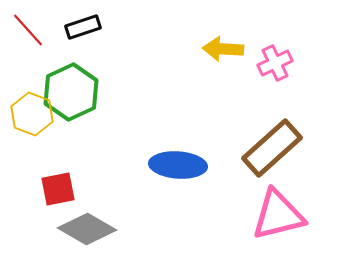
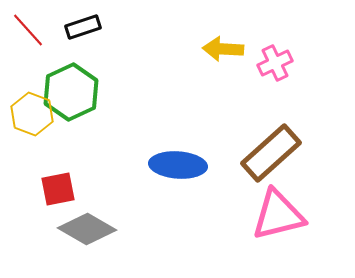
brown rectangle: moved 1 px left, 5 px down
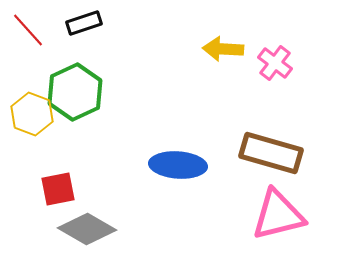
black rectangle: moved 1 px right, 4 px up
pink cross: rotated 28 degrees counterclockwise
green hexagon: moved 4 px right
brown rectangle: rotated 58 degrees clockwise
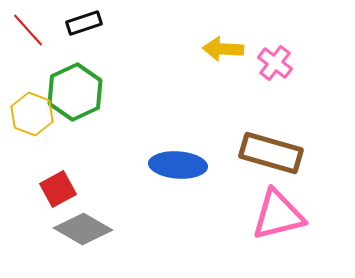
red square: rotated 18 degrees counterclockwise
gray diamond: moved 4 px left
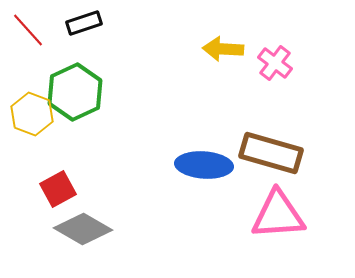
blue ellipse: moved 26 px right
pink triangle: rotated 10 degrees clockwise
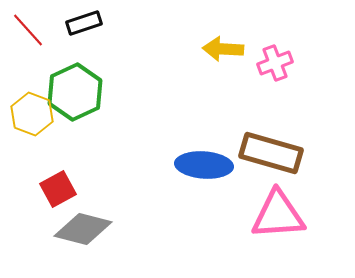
pink cross: rotated 32 degrees clockwise
gray diamond: rotated 16 degrees counterclockwise
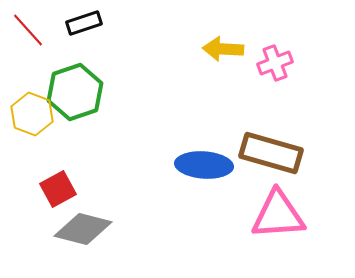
green hexagon: rotated 6 degrees clockwise
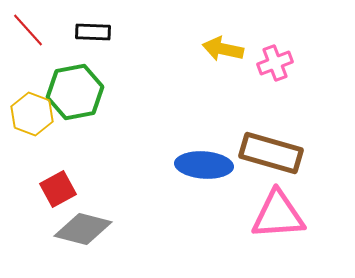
black rectangle: moved 9 px right, 9 px down; rotated 20 degrees clockwise
yellow arrow: rotated 9 degrees clockwise
green hexagon: rotated 8 degrees clockwise
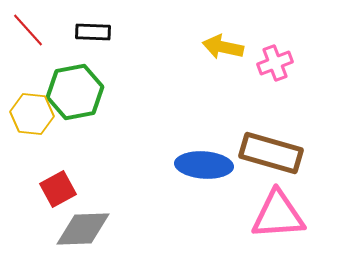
yellow arrow: moved 2 px up
yellow hexagon: rotated 15 degrees counterclockwise
gray diamond: rotated 16 degrees counterclockwise
